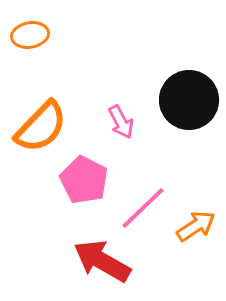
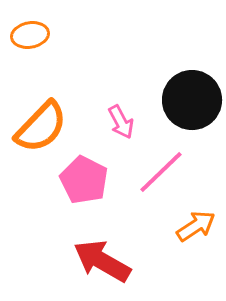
black circle: moved 3 px right
pink line: moved 18 px right, 36 px up
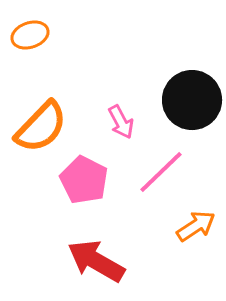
orange ellipse: rotated 9 degrees counterclockwise
red arrow: moved 6 px left
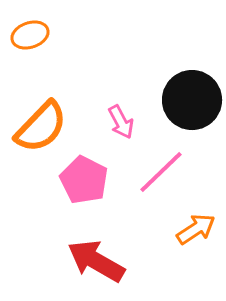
orange arrow: moved 3 px down
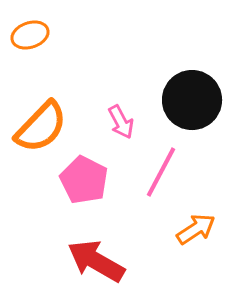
pink line: rotated 18 degrees counterclockwise
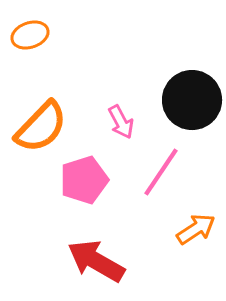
pink line: rotated 6 degrees clockwise
pink pentagon: rotated 27 degrees clockwise
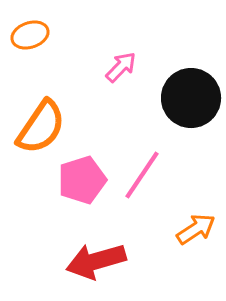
black circle: moved 1 px left, 2 px up
pink arrow: moved 55 px up; rotated 108 degrees counterclockwise
orange semicircle: rotated 10 degrees counterclockwise
pink line: moved 19 px left, 3 px down
pink pentagon: moved 2 px left
red arrow: rotated 46 degrees counterclockwise
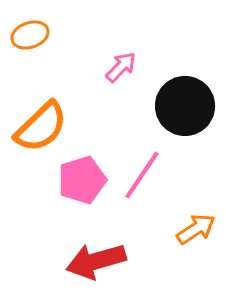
black circle: moved 6 px left, 8 px down
orange semicircle: rotated 12 degrees clockwise
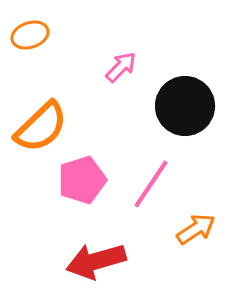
pink line: moved 9 px right, 9 px down
